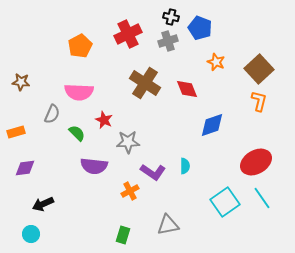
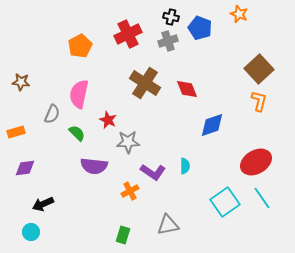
orange star: moved 23 px right, 48 px up
pink semicircle: moved 2 px down; rotated 100 degrees clockwise
red star: moved 4 px right
cyan circle: moved 2 px up
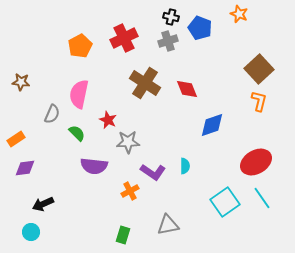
red cross: moved 4 px left, 4 px down
orange rectangle: moved 7 px down; rotated 18 degrees counterclockwise
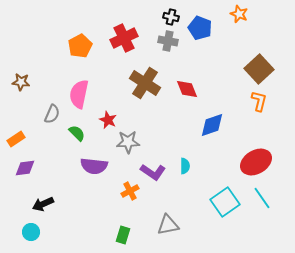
gray cross: rotated 30 degrees clockwise
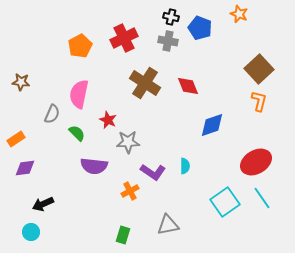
red diamond: moved 1 px right, 3 px up
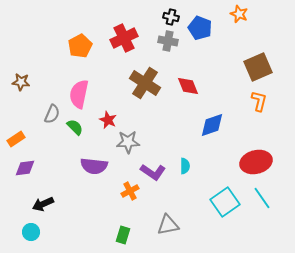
brown square: moved 1 px left, 2 px up; rotated 20 degrees clockwise
green semicircle: moved 2 px left, 6 px up
red ellipse: rotated 16 degrees clockwise
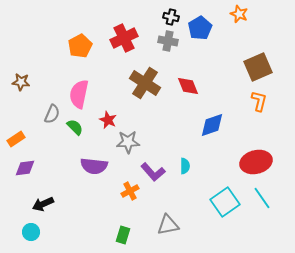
blue pentagon: rotated 20 degrees clockwise
purple L-shape: rotated 15 degrees clockwise
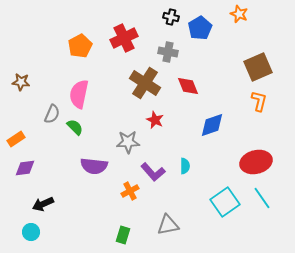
gray cross: moved 11 px down
red star: moved 47 px right
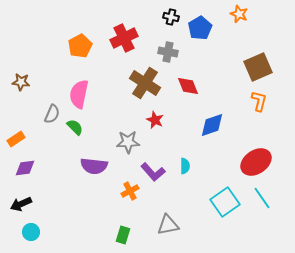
red ellipse: rotated 20 degrees counterclockwise
black arrow: moved 22 px left
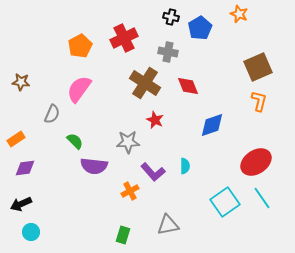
pink semicircle: moved 5 px up; rotated 24 degrees clockwise
green semicircle: moved 14 px down
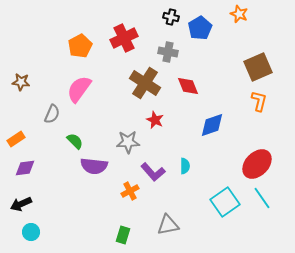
red ellipse: moved 1 px right, 2 px down; rotated 12 degrees counterclockwise
